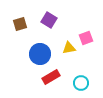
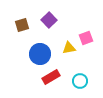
purple square: rotated 14 degrees clockwise
brown square: moved 2 px right, 1 px down
cyan circle: moved 1 px left, 2 px up
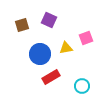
purple square: rotated 21 degrees counterclockwise
yellow triangle: moved 3 px left
cyan circle: moved 2 px right, 5 px down
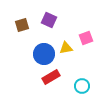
blue circle: moved 4 px right
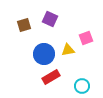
purple square: moved 1 px right, 1 px up
brown square: moved 2 px right
yellow triangle: moved 2 px right, 2 px down
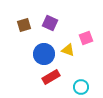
purple square: moved 4 px down
yellow triangle: rotated 32 degrees clockwise
cyan circle: moved 1 px left, 1 px down
